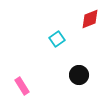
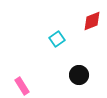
red diamond: moved 2 px right, 2 px down
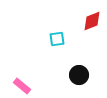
cyan square: rotated 28 degrees clockwise
pink rectangle: rotated 18 degrees counterclockwise
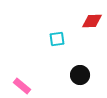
red diamond: rotated 20 degrees clockwise
black circle: moved 1 px right
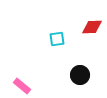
red diamond: moved 6 px down
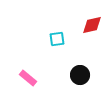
red diamond: moved 2 px up; rotated 10 degrees counterclockwise
pink rectangle: moved 6 px right, 8 px up
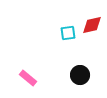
cyan square: moved 11 px right, 6 px up
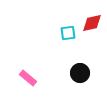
red diamond: moved 2 px up
black circle: moved 2 px up
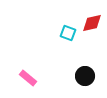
cyan square: rotated 28 degrees clockwise
black circle: moved 5 px right, 3 px down
